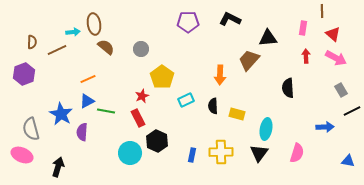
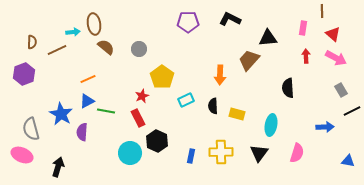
gray circle at (141, 49): moved 2 px left
cyan ellipse at (266, 129): moved 5 px right, 4 px up
blue rectangle at (192, 155): moved 1 px left, 1 px down
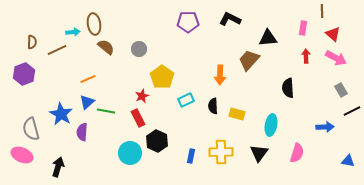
blue triangle at (87, 101): moved 1 px down; rotated 14 degrees counterclockwise
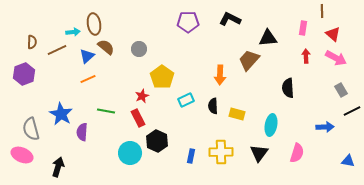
blue triangle at (87, 102): moved 46 px up
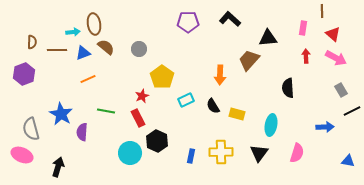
black L-shape at (230, 19): rotated 15 degrees clockwise
brown line at (57, 50): rotated 24 degrees clockwise
blue triangle at (87, 56): moved 4 px left, 3 px up; rotated 21 degrees clockwise
black semicircle at (213, 106): rotated 28 degrees counterclockwise
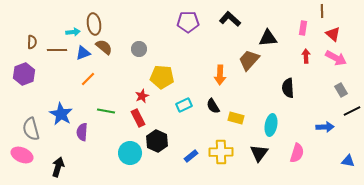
brown semicircle at (106, 47): moved 2 px left
yellow pentagon at (162, 77): rotated 30 degrees counterclockwise
orange line at (88, 79): rotated 21 degrees counterclockwise
cyan rectangle at (186, 100): moved 2 px left, 5 px down
yellow rectangle at (237, 114): moved 1 px left, 4 px down
blue rectangle at (191, 156): rotated 40 degrees clockwise
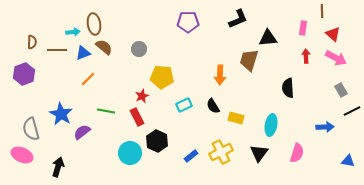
black L-shape at (230, 19): moved 8 px right; rotated 115 degrees clockwise
brown trapezoid at (249, 60): rotated 25 degrees counterclockwise
red rectangle at (138, 118): moved 1 px left, 1 px up
purple semicircle at (82, 132): rotated 48 degrees clockwise
yellow cross at (221, 152): rotated 25 degrees counterclockwise
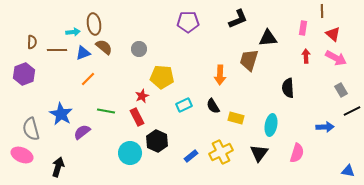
blue triangle at (348, 161): moved 10 px down
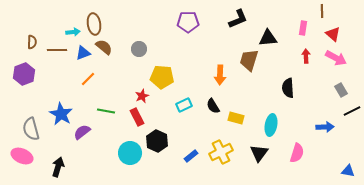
pink ellipse at (22, 155): moved 1 px down
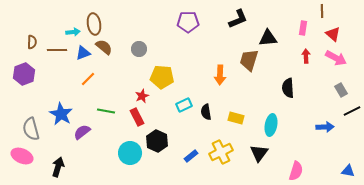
black semicircle at (213, 106): moved 7 px left, 6 px down; rotated 21 degrees clockwise
pink semicircle at (297, 153): moved 1 px left, 18 px down
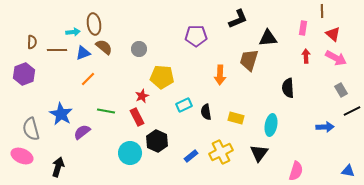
purple pentagon at (188, 22): moved 8 px right, 14 px down
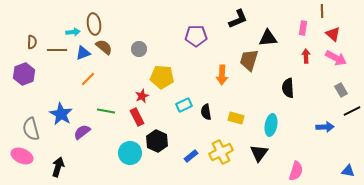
orange arrow at (220, 75): moved 2 px right
